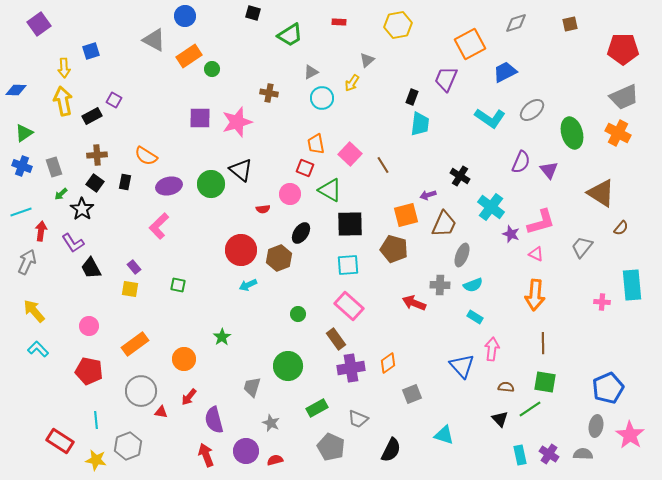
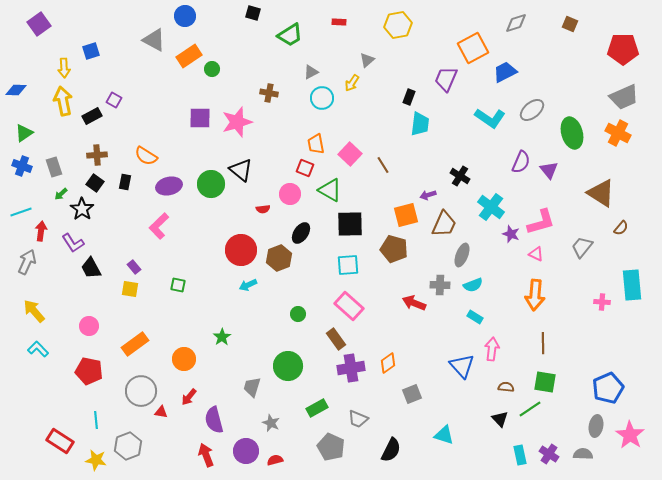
brown square at (570, 24): rotated 35 degrees clockwise
orange square at (470, 44): moved 3 px right, 4 px down
black rectangle at (412, 97): moved 3 px left
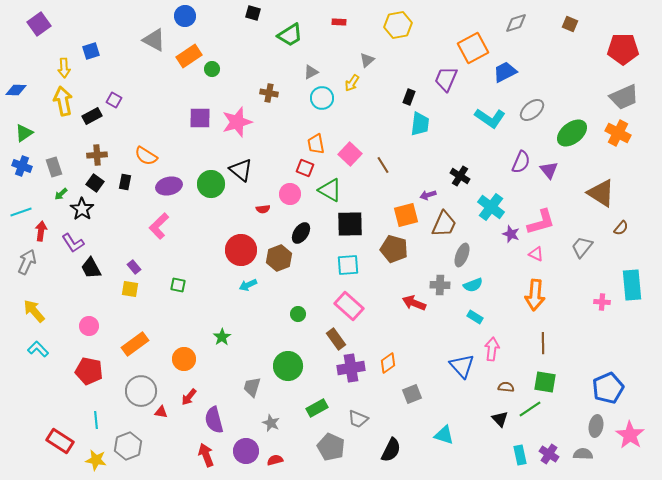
green ellipse at (572, 133): rotated 68 degrees clockwise
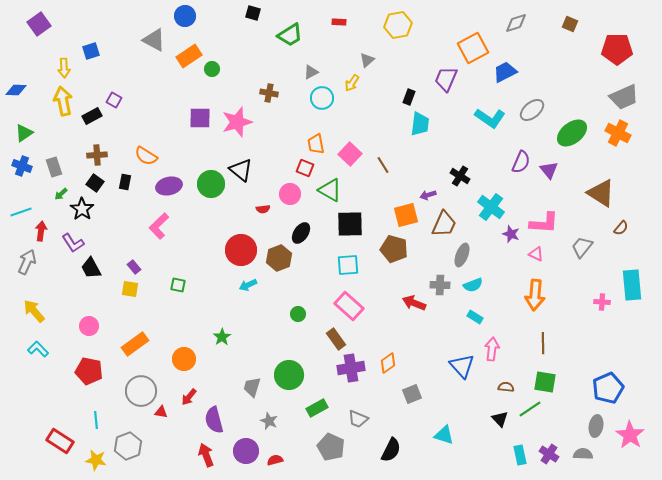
red pentagon at (623, 49): moved 6 px left
pink L-shape at (541, 222): moved 3 px right, 1 px down; rotated 20 degrees clockwise
green circle at (288, 366): moved 1 px right, 9 px down
gray star at (271, 423): moved 2 px left, 2 px up
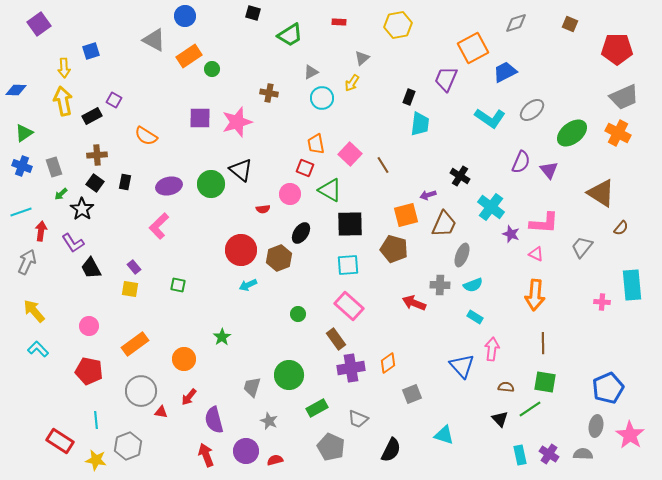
gray triangle at (367, 60): moved 5 px left, 2 px up
orange semicircle at (146, 156): moved 20 px up
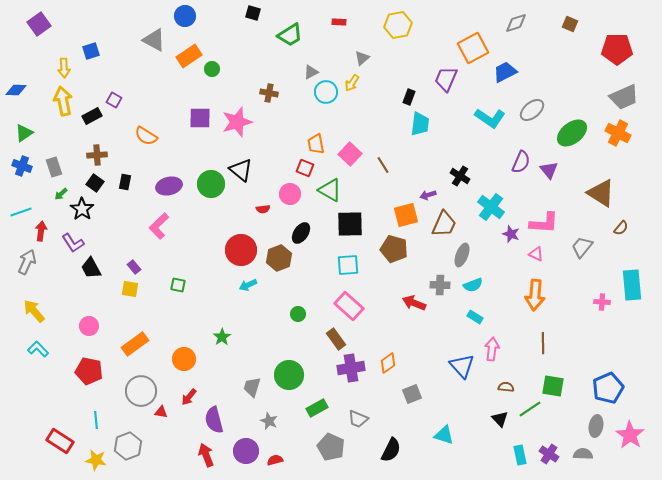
cyan circle at (322, 98): moved 4 px right, 6 px up
green square at (545, 382): moved 8 px right, 4 px down
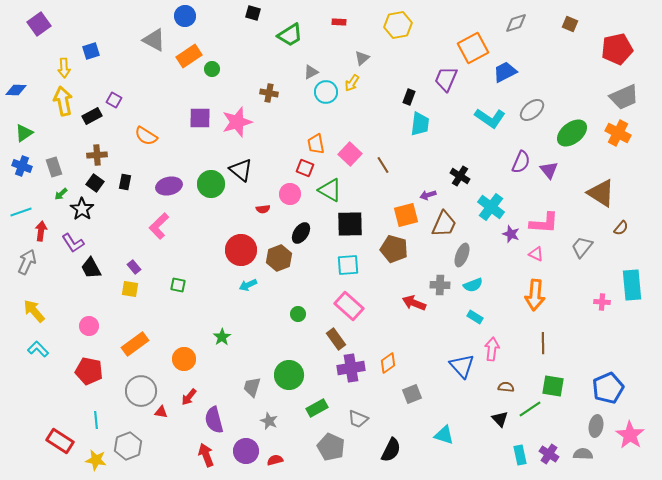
red pentagon at (617, 49): rotated 12 degrees counterclockwise
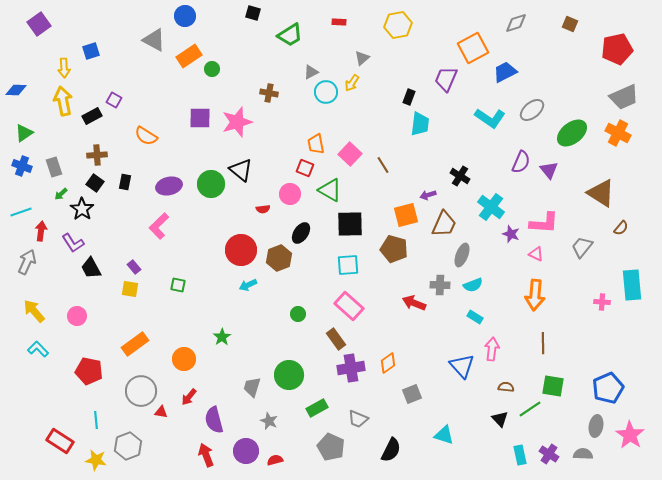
pink circle at (89, 326): moved 12 px left, 10 px up
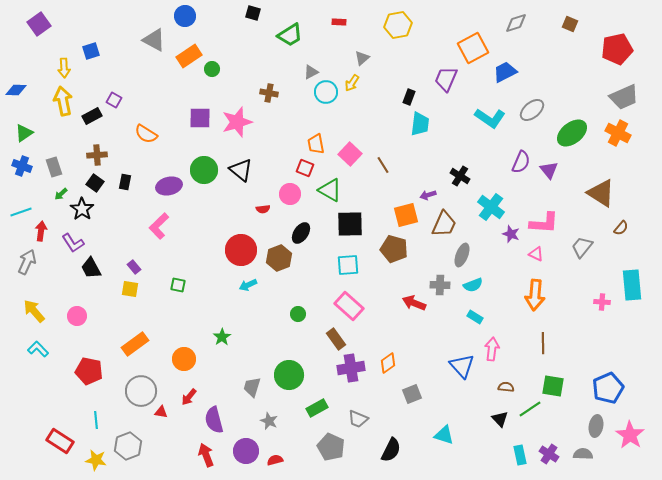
orange semicircle at (146, 136): moved 2 px up
green circle at (211, 184): moved 7 px left, 14 px up
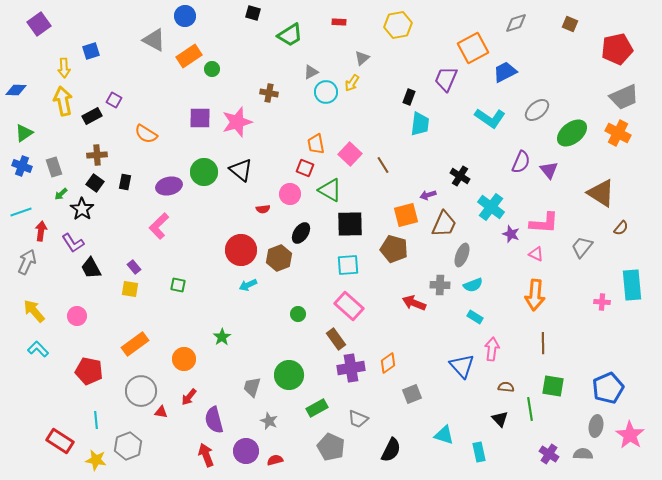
gray ellipse at (532, 110): moved 5 px right
green circle at (204, 170): moved 2 px down
green line at (530, 409): rotated 65 degrees counterclockwise
cyan rectangle at (520, 455): moved 41 px left, 3 px up
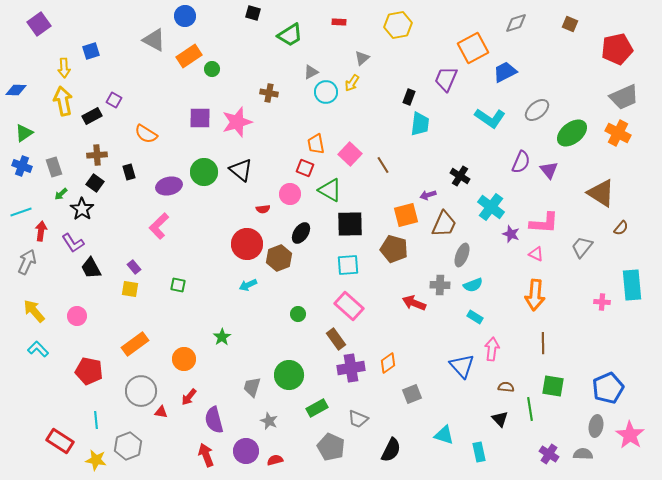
black rectangle at (125, 182): moved 4 px right, 10 px up; rotated 28 degrees counterclockwise
red circle at (241, 250): moved 6 px right, 6 px up
